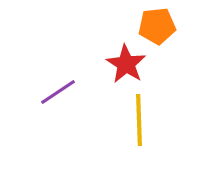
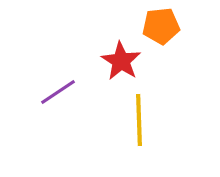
orange pentagon: moved 4 px right
red star: moved 5 px left, 3 px up
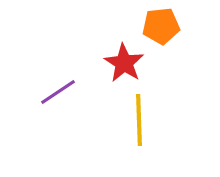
red star: moved 3 px right, 2 px down
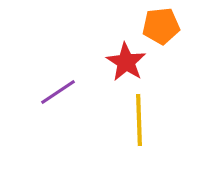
red star: moved 2 px right, 1 px up
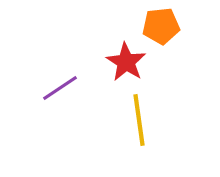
purple line: moved 2 px right, 4 px up
yellow line: rotated 6 degrees counterclockwise
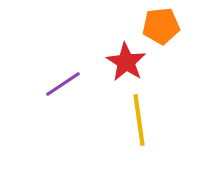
purple line: moved 3 px right, 4 px up
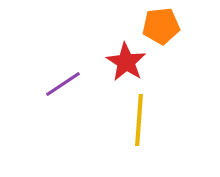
yellow line: rotated 12 degrees clockwise
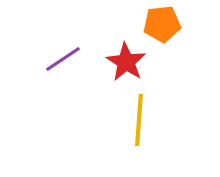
orange pentagon: moved 1 px right, 2 px up
purple line: moved 25 px up
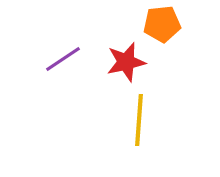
red star: rotated 27 degrees clockwise
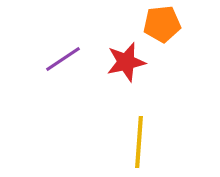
yellow line: moved 22 px down
